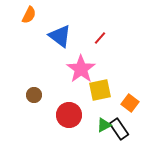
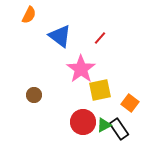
red circle: moved 14 px right, 7 px down
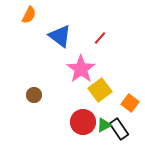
yellow square: rotated 25 degrees counterclockwise
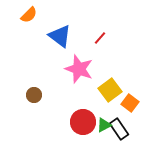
orange semicircle: rotated 18 degrees clockwise
pink star: moved 2 px left; rotated 16 degrees counterclockwise
yellow square: moved 10 px right
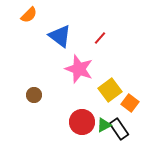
red circle: moved 1 px left
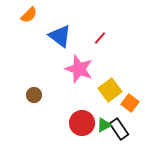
red circle: moved 1 px down
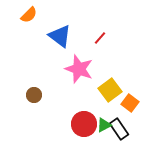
red circle: moved 2 px right, 1 px down
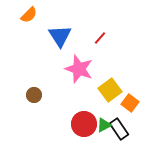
blue triangle: rotated 20 degrees clockwise
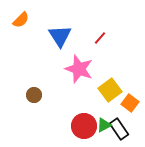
orange semicircle: moved 8 px left, 5 px down
red circle: moved 2 px down
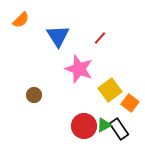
blue triangle: moved 2 px left
